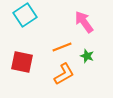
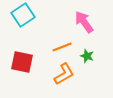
cyan square: moved 2 px left
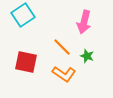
pink arrow: rotated 130 degrees counterclockwise
orange line: rotated 66 degrees clockwise
red square: moved 4 px right
orange L-shape: rotated 65 degrees clockwise
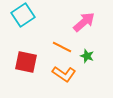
pink arrow: rotated 145 degrees counterclockwise
orange line: rotated 18 degrees counterclockwise
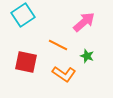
orange line: moved 4 px left, 2 px up
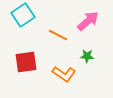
pink arrow: moved 4 px right, 1 px up
orange line: moved 10 px up
green star: rotated 16 degrees counterclockwise
red square: rotated 20 degrees counterclockwise
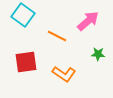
cyan square: rotated 20 degrees counterclockwise
orange line: moved 1 px left, 1 px down
green star: moved 11 px right, 2 px up
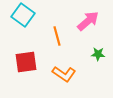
orange line: rotated 48 degrees clockwise
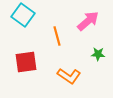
orange L-shape: moved 5 px right, 2 px down
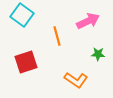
cyan square: moved 1 px left
pink arrow: rotated 15 degrees clockwise
red square: rotated 10 degrees counterclockwise
orange L-shape: moved 7 px right, 4 px down
